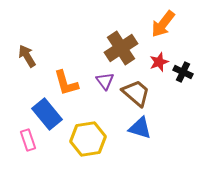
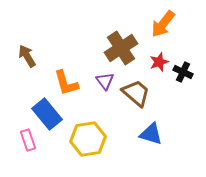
blue triangle: moved 11 px right, 6 px down
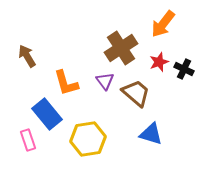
black cross: moved 1 px right, 3 px up
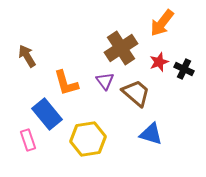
orange arrow: moved 1 px left, 1 px up
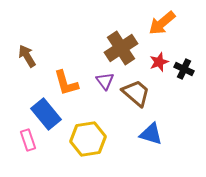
orange arrow: rotated 12 degrees clockwise
blue rectangle: moved 1 px left
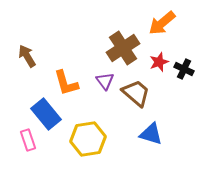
brown cross: moved 2 px right
